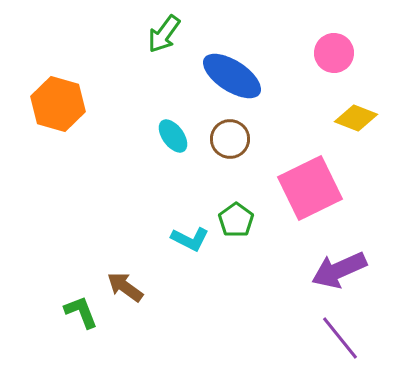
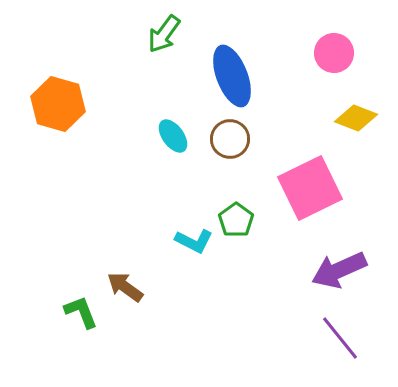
blue ellipse: rotated 36 degrees clockwise
cyan L-shape: moved 4 px right, 2 px down
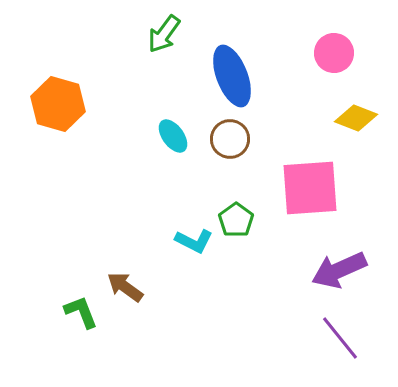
pink square: rotated 22 degrees clockwise
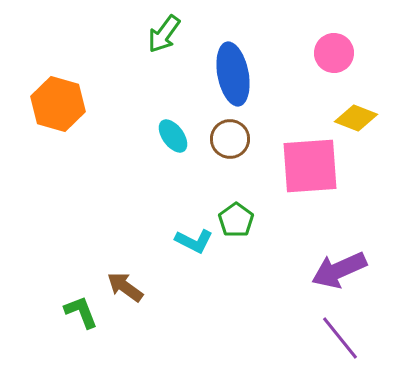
blue ellipse: moved 1 px right, 2 px up; rotated 10 degrees clockwise
pink square: moved 22 px up
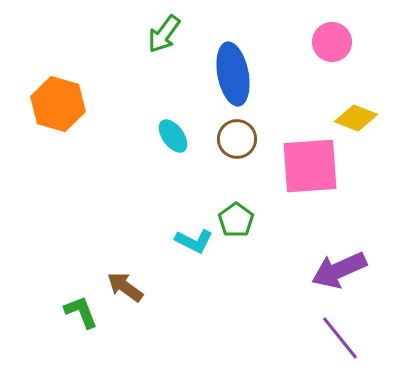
pink circle: moved 2 px left, 11 px up
brown circle: moved 7 px right
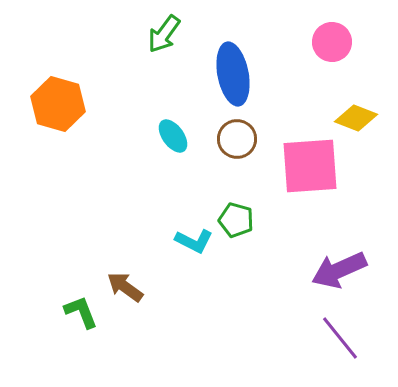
green pentagon: rotated 20 degrees counterclockwise
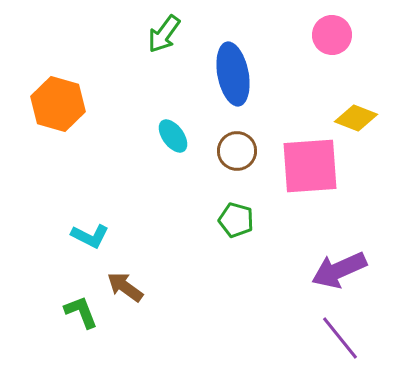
pink circle: moved 7 px up
brown circle: moved 12 px down
cyan L-shape: moved 104 px left, 5 px up
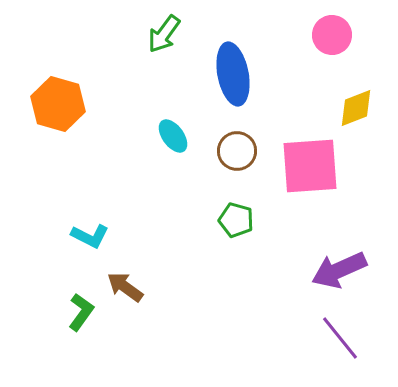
yellow diamond: moved 10 px up; rotated 42 degrees counterclockwise
green L-shape: rotated 57 degrees clockwise
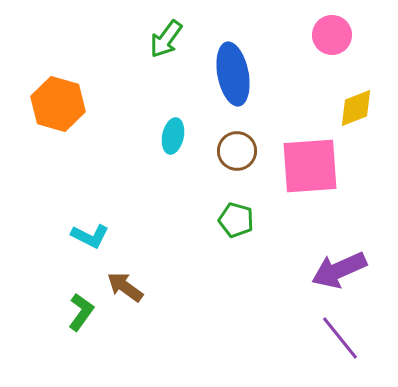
green arrow: moved 2 px right, 5 px down
cyan ellipse: rotated 48 degrees clockwise
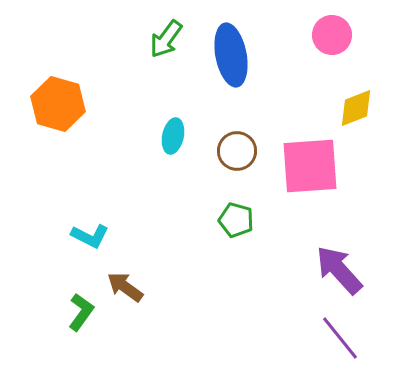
blue ellipse: moved 2 px left, 19 px up
purple arrow: rotated 72 degrees clockwise
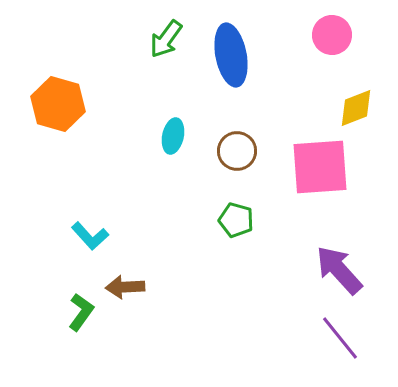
pink square: moved 10 px right, 1 px down
cyan L-shape: rotated 21 degrees clockwise
brown arrow: rotated 39 degrees counterclockwise
